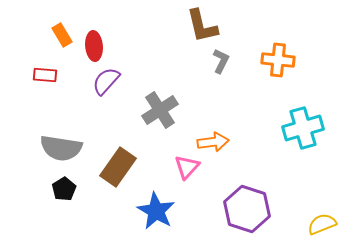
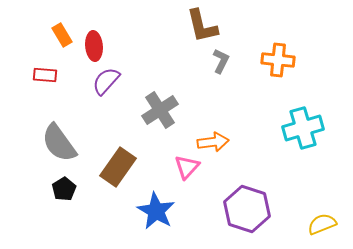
gray semicircle: moved 2 px left, 5 px up; rotated 45 degrees clockwise
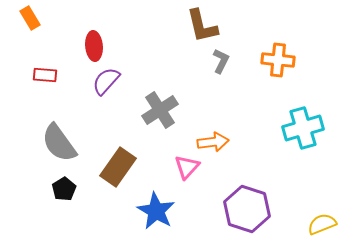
orange rectangle: moved 32 px left, 17 px up
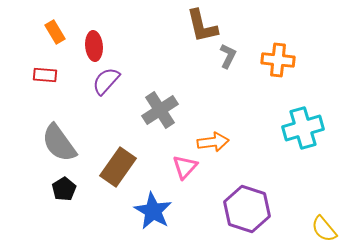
orange rectangle: moved 25 px right, 14 px down
gray L-shape: moved 7 px right, 5 px up
pink triangle: moved 2 px left
blue star: moved 3 px left
yellow semicircle: moved 2 px right, 5 px down; rotated 108 degrees counterclockwise
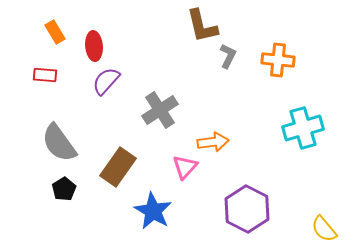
purple hexagon: rotated 9 degrees clockwise
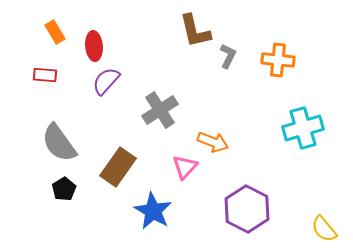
brown L-shape: moved 7 px left, 5 px down
orange arrow: rotated 28 degrees clockwise
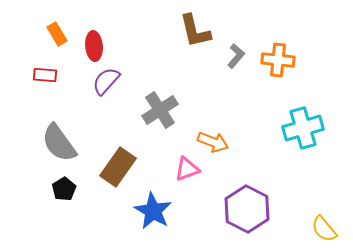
orange rectangle: moved 2 px right, 2 px down
gray L-shape: moved 8 px right; rotated 15 degrees clockwise
pink triangle: moved 2 px right, 2 px down; rotated 28 degrees clockwise
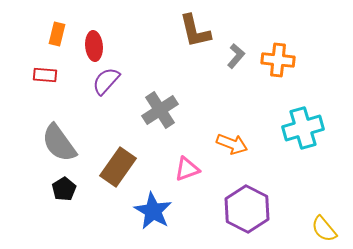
orange rectangle: rotated 45 degrees clockwise
orange arrow: moved 19 px right, 2 px down
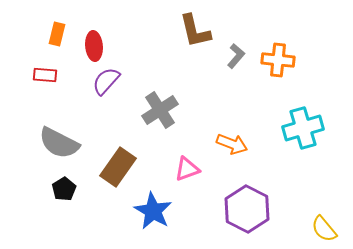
gray semicircle: rotated 27 degrees counterclockwise
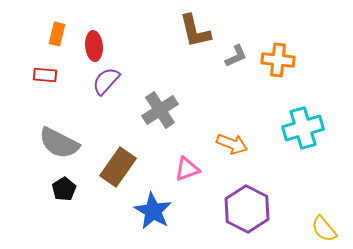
gray L-shape: rotated 25 degrees clockwise
